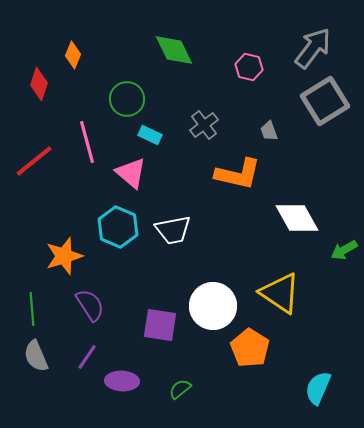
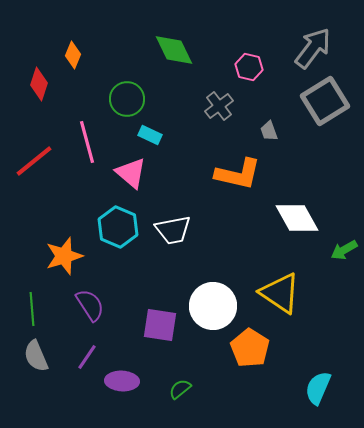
gray cross: moved 15 px right, 19 px up
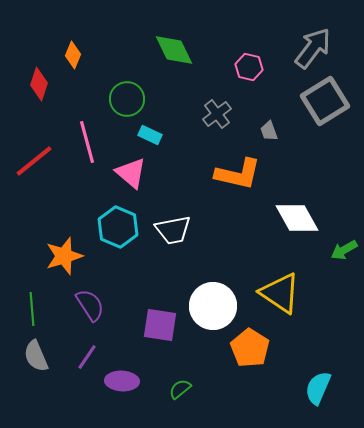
gray cross: moved 2 px left, 8 px down
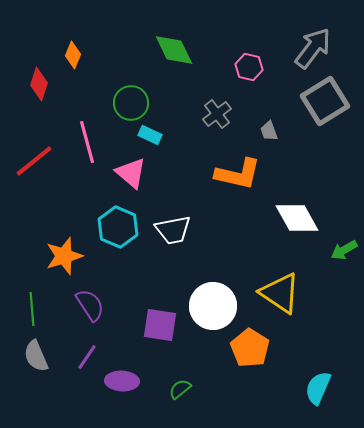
green circle: moved 4 px right, 4 px down
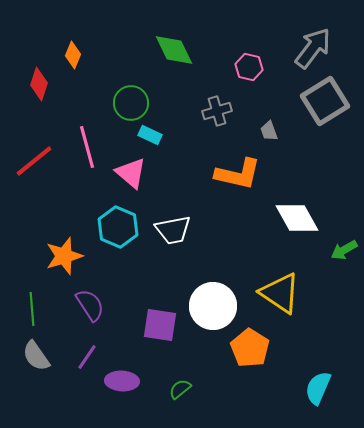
gray cross: moved 3 px up; rotated 20 degrees clockwise
pink line: moved 5 px down
gray semicircle: rotated 12 degrees counterclockwise
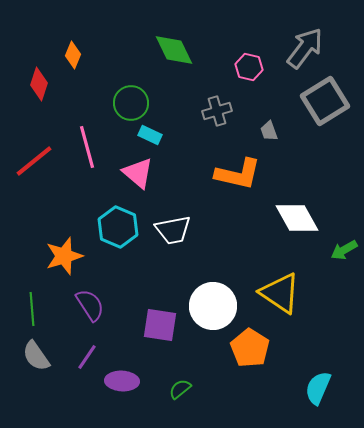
gray arrow: moved 8 px left
pink triangle: moved 7 px right
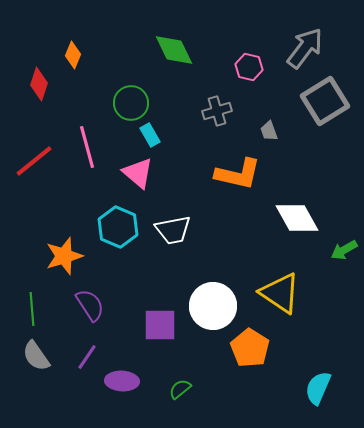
cyan rectangle: rotated 35 degrees clockwise
purple square: rotated 9 degrees counterclockwise
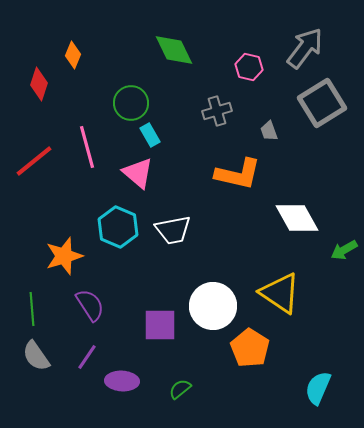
gray square: moved 3 px left, 2 px down
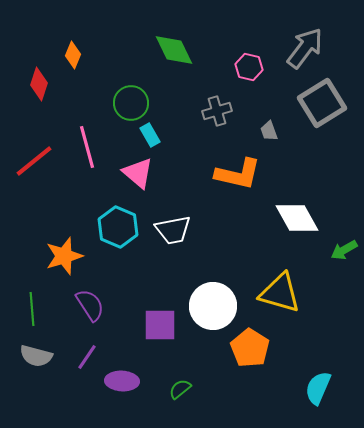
yellow triangle: rotated 18 degrees counterclockwise
gray semicircle: rotated 40 degrees counterclockwise
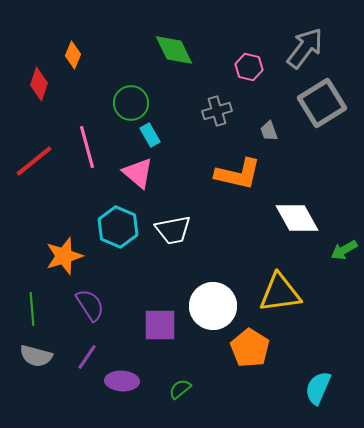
yellow triangle: rotated 24 degrees counterclockwise
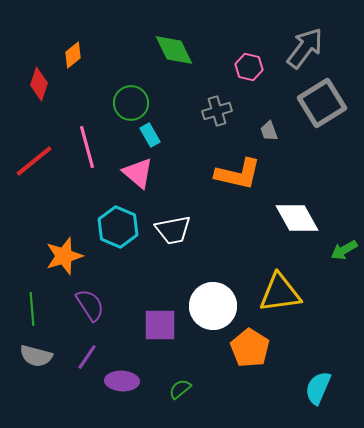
orange diamond: rotated 28 degrees clockwise
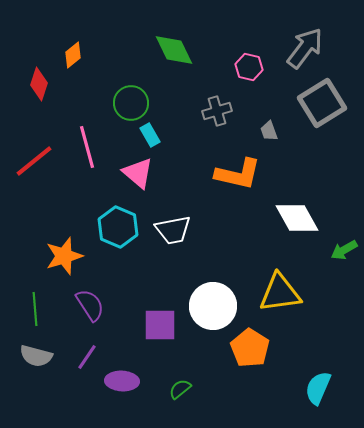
green line: moved 3 px right
